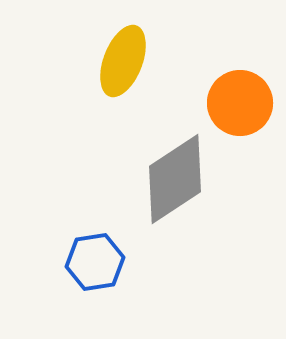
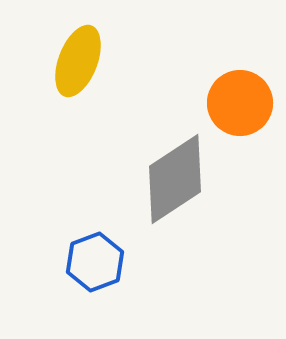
yellow ellipse: moved 45 px left
blue hexagon: rotated 12 degrees counterclockwise
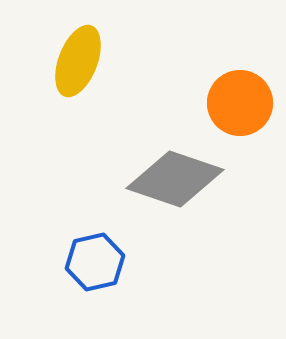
gray diamond: rotated 52 degrees clockwise
blue hexagon: rotated 8 degrees clockwise
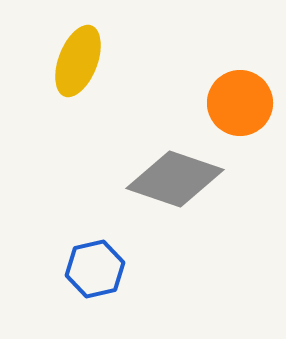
blue hexagon: moved 7 px down
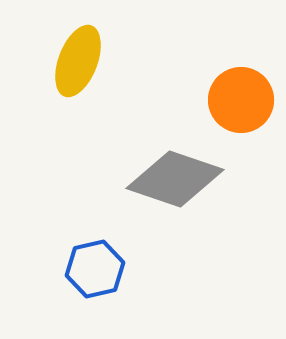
orange circle: moved 1 px right, 3 px up
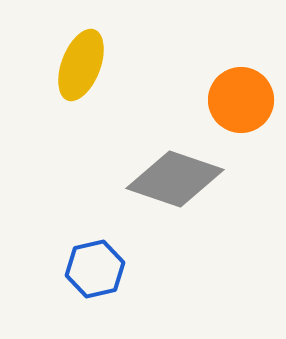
yellow ellipse: moved 3 px right, 4 px down
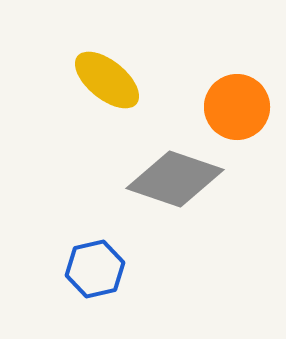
yellow ellipse: moved 26 px right, 15 px down; rotated 72 degrees counterclockwise
orange circle: moved 4 px left, 7 px down
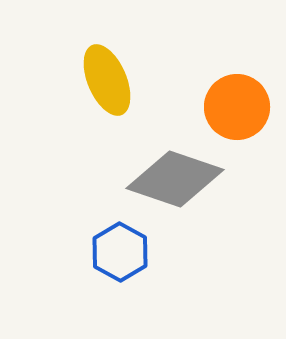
yellow ellipse: rotated 28 degrees clockwise
blue hexagon: moved 25 px right, 17 px up; rotated 18 degrees counterclockwise
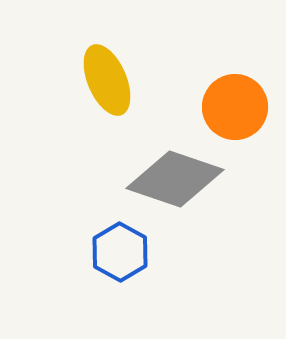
orange circle: moved 2 px left
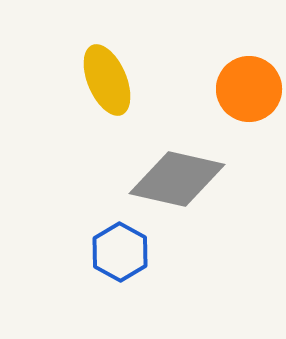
orange circle: moved 14 px right, 18 px up
gray diamond: moved 2 px right; rotated 6 degrees counterclockwise
